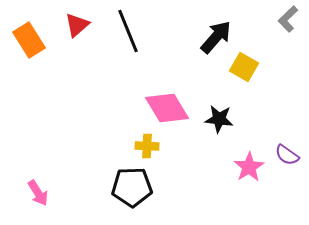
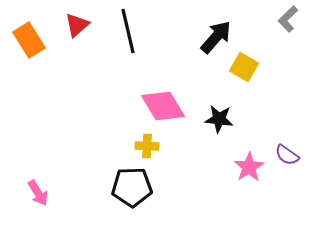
black line: rotated 9 degrees clockwise
pink diamond: moved 4 px left, 2 px up
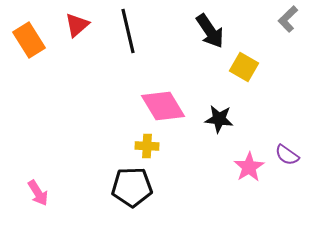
black arrow: moved 6 px left, 6 px up; rotated 105 degrees clockwise
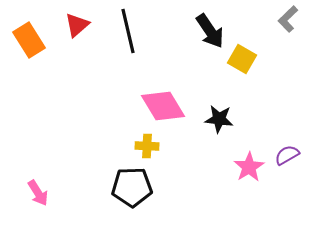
yellow square: moved 2 px left, 8 px up
purple semicircle: rotated 115 degrees clockwise
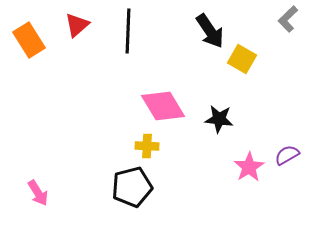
black line: rotated 15 degrees clockwise
black pentagon: rotated 12 degrees counterclockwise
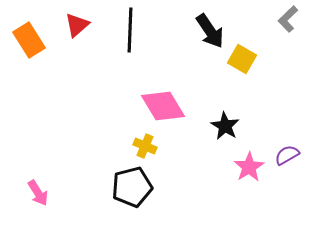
black line: moved 2 px right, 1 px up
black star: moved 6 px right, 7 px down; rotated 24 degrees clockwise
yellow cross: moved 2 px left; rotated 20 degrees clockwise
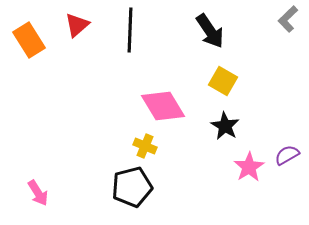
yellow square: moved 19 px left, 22 px down
